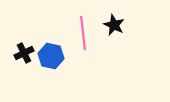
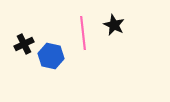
black cross: moved 9 px up
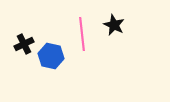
pink line: moved 1 px left, 1 px down
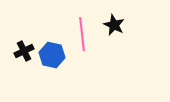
black cross: moved 7 px down
blue hexagon: moved 1 px right, 1 px up
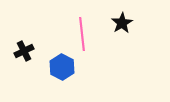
black star: moved 8 px right, 2 px up; rotated 15 degrees clockwise
blue hexagon: moved 10 px right, 12 px down; rotated 15 degrees clockwise
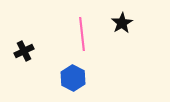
blue hexagon: moved 11 px right, 11 px down
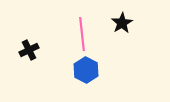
black cross: moved 5 px right, 1 px up
blue hexagon: moved 13 px right, 8 px up
